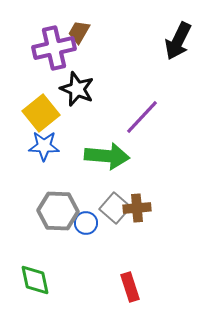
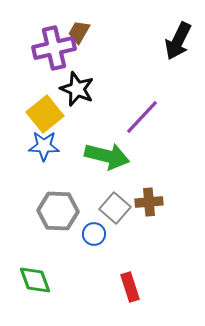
yellow square: moved 4 px right, 1 px down
green arrow: rotated 9 degrees clockwise
brown cross: moved 12 px right, 6 px up
blue circle: moved 8 px right, 11 px down
green diamond: rotated 8 degrees counterclockwise
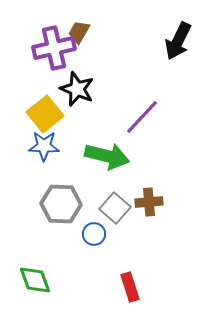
gray hexagon: moved 3 px right, 7 px up
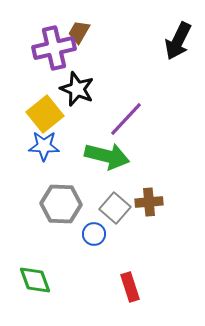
purple line: moved 16 px left, 2 px down
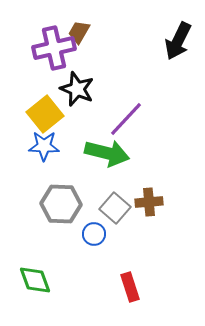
green arrow: moved 3 px up
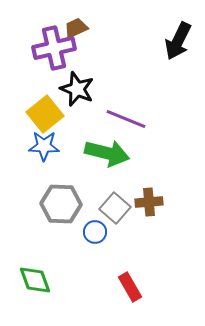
brown trapezoid: moved 3 px left, 4 px up; rotated 35 degrees clockwise
purple line: rotated 69 degrees clockwise
blue circle: moved 1 px right, 2 px up
red rectangle: rotated 12 degrees counterclockwise
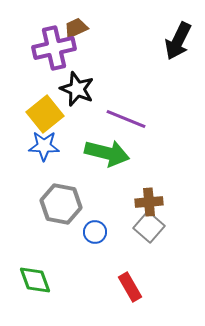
gray hexagon: rotated 9 degrees clockwise
gray square: moved 34 px right, 19 px down
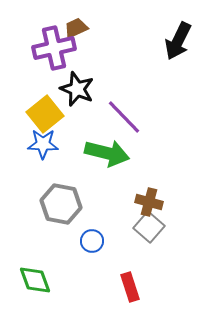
purple line: moved 2 px left, 2 px up; rotated 24 degrees clockwise
blue star: moved 1 px left, 2 px up
brown cross: rotated 20 degrees clockwise
blue circle: moved 3 px left, 9 px down
red rectangle: rotated 12 degrees clockwise
